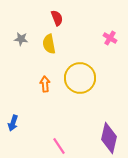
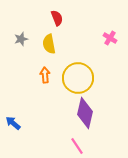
gray star: rotated 24 degrees counterclockwise
yellow circle: moved 2 px left
orange arrow: moved 9 px up
blue arrow: rotated 112 degrees clockwise
purple diamond: moved 24 px left, 25 px up
pink line: moved 18 px right
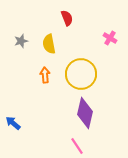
red semicircle: moved 10 px right
gray star: moved 2 px down
yellow circle: moved 3 px right, 4 px up
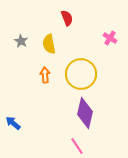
gray star: rotated 24 degrees counterclockwise
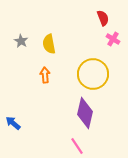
red semicircle: moved 36 px right
pink cross: moved 3 px right, 1 px down
yellow circle: moved 12 px right
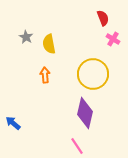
gray star: moved 5 px right, 4 px up
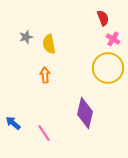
gray star: rotated 24 degrees clockwise
yellow circle: moved 15 px right, 6 px up
pink line: moved 33 px left, 13 px up
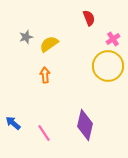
red semicircle: moved 14 px left
pink cross: rotated 24 degrees clockwise
yellow semicircle: rotated 66 degrees clockwise
yellow circle: moved 2 px up
purple diamond: moved 12 px down
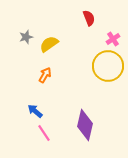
orange arrow: rotated 35 degrees clockwise
blue arrow: moved 22 px right, 12 px up
